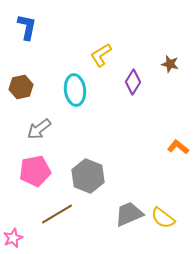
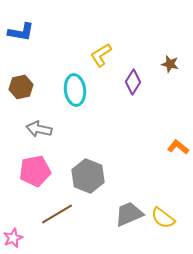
blue L-shape: moved 6 px left, 5 px down; rotated 88 degrees clockwise
gray arrow: rotated 50 degrees clockwise
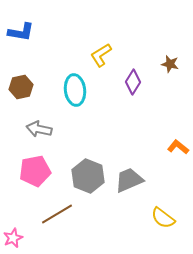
gray trapezoid: moved 34 px up
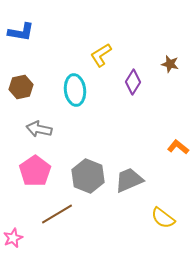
pink pentagon: rotated 24 degrees counterclockwise
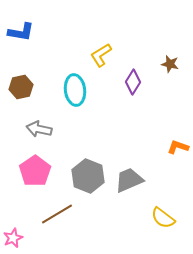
orange L-shape: rotated 20 degrees counterclockwise
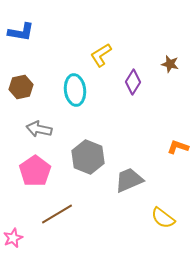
gray hexagon: moved 19 px up
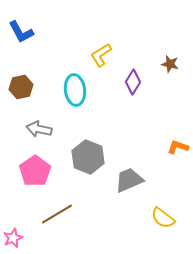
blue L-shape: rotated 52 degrees clockwise
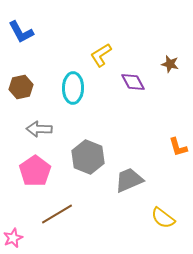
purple diamond: rotated 60 degrees counterclockwise
cyan ellipse: moved 2 px left, 2 px up; rotated 8 degrees clockwise
gray arrow: rotated 10 degrees counterclockwise
orange L-shape: rotated 125 degrees counterclockwise
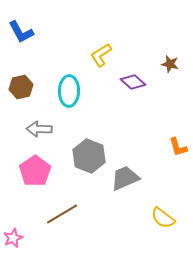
purple diamond: rotated 20 degrees counterclockwise
cyan ellipse: moved 4 px left, 3 px down
gray hexagon: moved 1 px right, 1 px up
gray trapezoid: moved 4 px left, 2 px up
brown line: moved 5 px right
